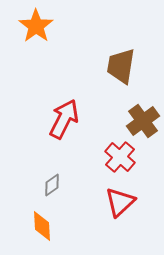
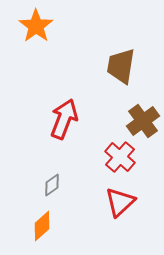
red arrow: rotated 6 degrees counterclockwise
orange diamond: rotated 52 degrees clockwise
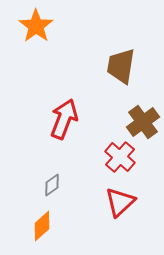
brown cross: moved 1 px down
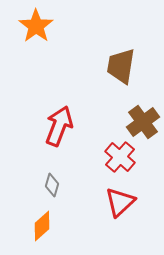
red arrow: moved 5 px left, 7 px down
gray diamond: rotated 40 degrees counterclockwise
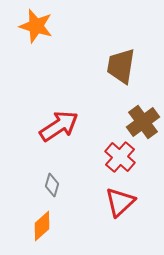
orange star: rotated 20 degrees counterclockwise
red arrow: rotated 36 degrees clockwise
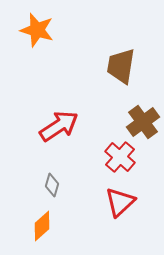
orange star: moved 1 px right, 4 px down
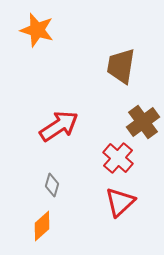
red cross: moved 2 px left, 1 px down
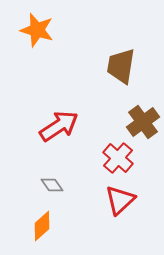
gray diamond: rotated 50 degrees counterclockwise
red triangle: moved 2 px up
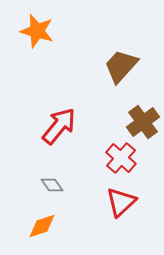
orange star: moved 1 px down
brown trapezoid: rotated 33 degrees clockwise
red arrow: rotated 18 degrees counterclockwise
red cross: moved 3 px right
red triangle: moved 1 px right, 2 px down
orange diamond: rotated 24 degrees clockwise
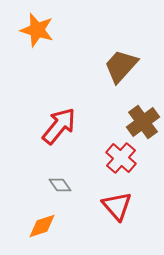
orange star: moved 1 px up
gray diamond: moved 8 px right
red triangle: moved 4 px left, 4 px down; rotated 28 degrees counterclockwise
